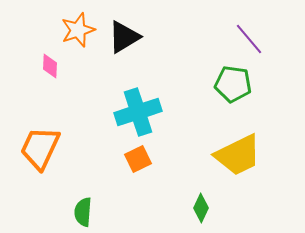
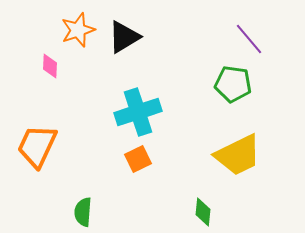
orange trapezoid: moved 3 px left, 2 px up
green diamond: moved 2 px right, 4 px down; rotated 20 degrees counterclockwise
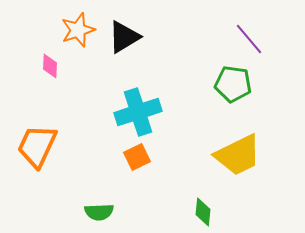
orange square: moved 1 px left, 2 px up
green semicircle: moved 16 px right; rotated 96 degrees counterclockwise
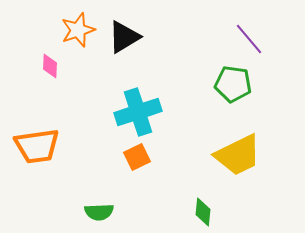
orange trapezoid: rotated 123 degrees counterclockwise
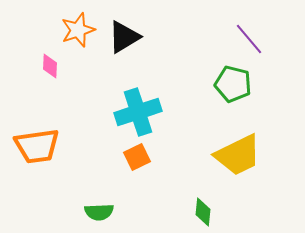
green pentagon: rotated 6 degrees clockwise
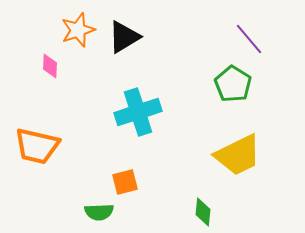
green pentagon: rotated 18 degrees clockwise
orange trapezoid: rotated 21 degrees clockwise
orange square: moved 12 px left, 25 px down; rotated 12 degrees clockwise
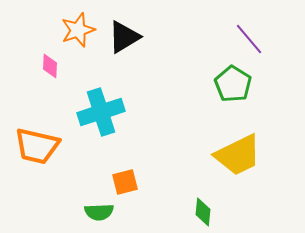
cyan cross: moved 37 px left
